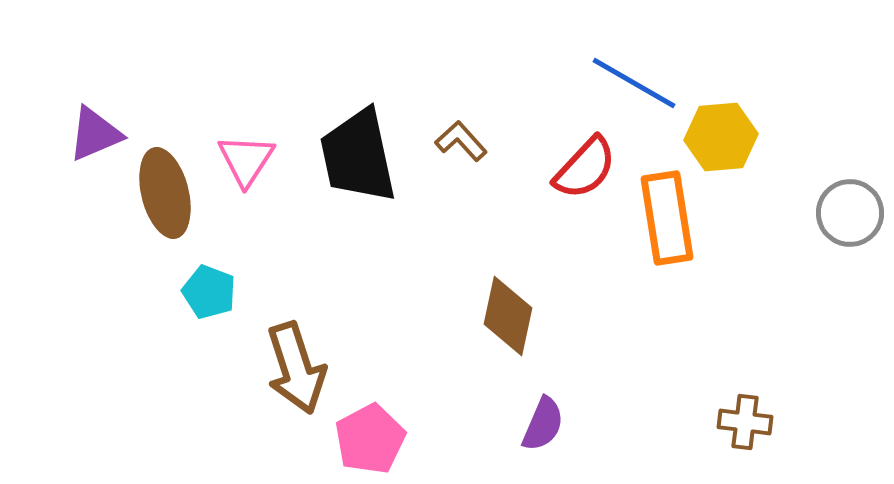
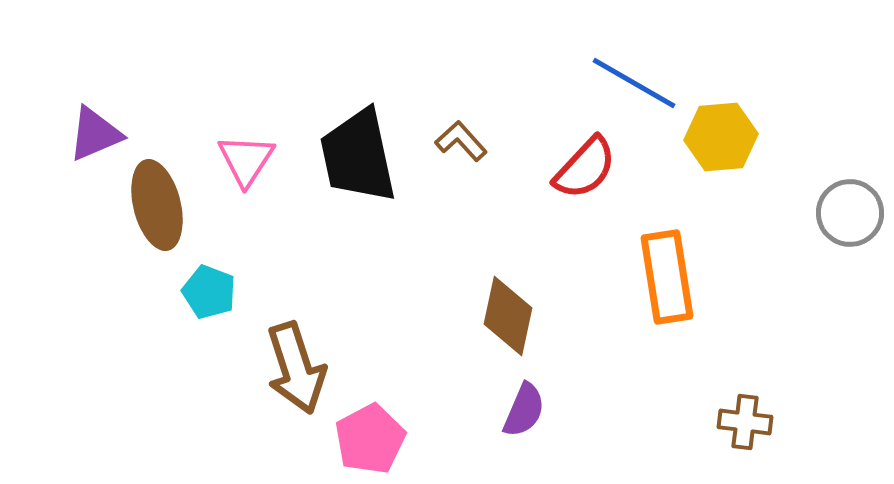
brown ellipse: moved 8 px left, 12 px down
orange rectangle: moved 59 px down
purple semicircle: moved 19 px left, 14 px up
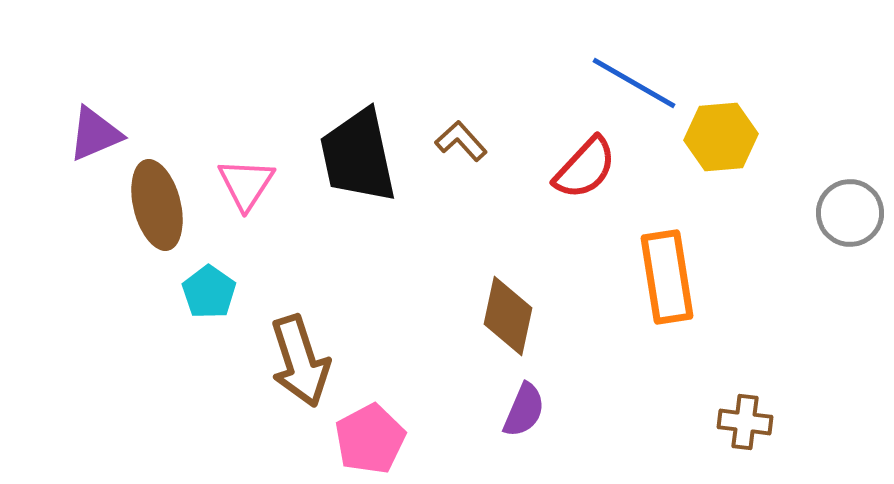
pink triangle: moved 24 px down
cyan pentagon: rotated 14 degrees clockwise
brown arrow: moved 4 px right, 7 px up
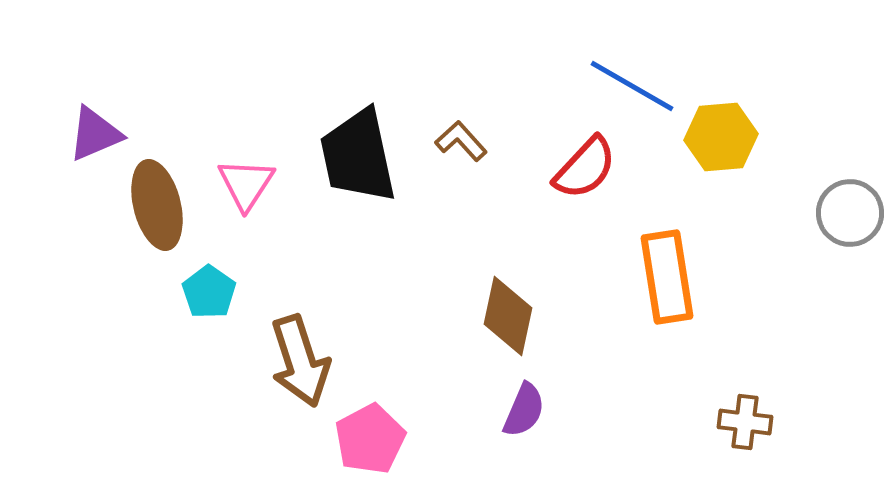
blue line: moved 2 px left, 3 px down
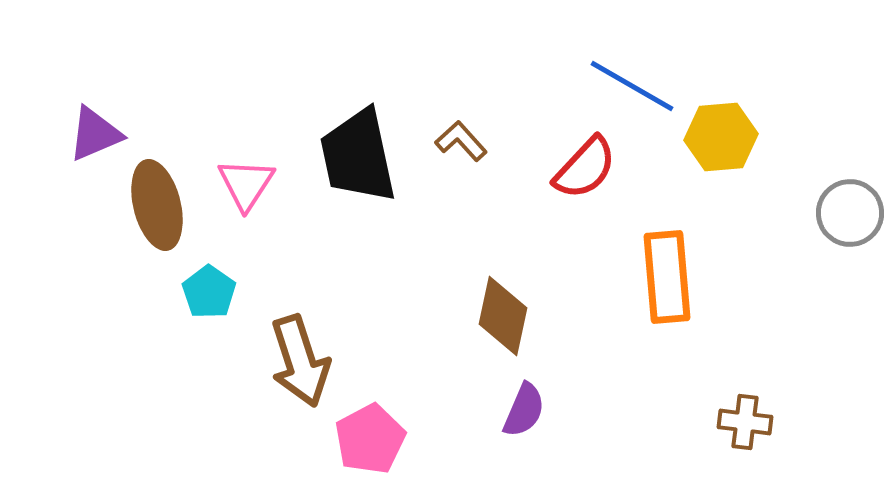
orange rectangle: rotated 4 degrees clockwise
brown diamond: moved 5 px left
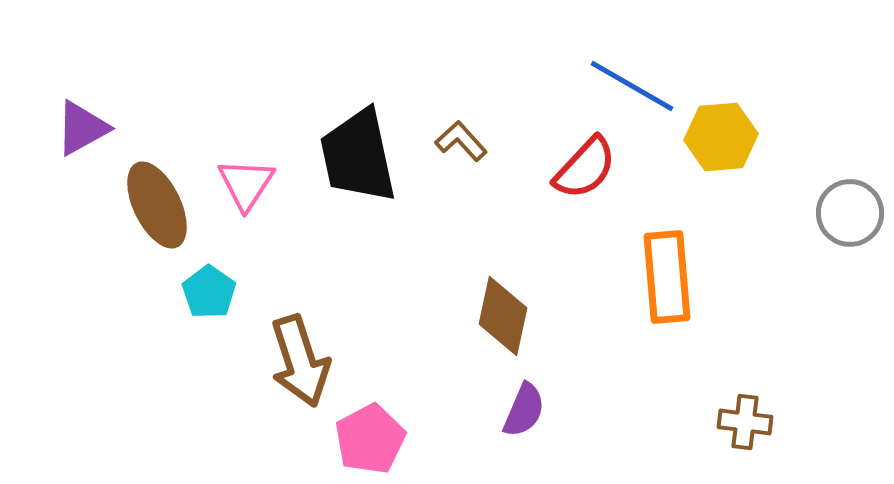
purple triangle: moved 13 px left, 6 px up; rotated 6 degrees counterclockwise
brown ellipse: rotated 12 degrees counterclockwise
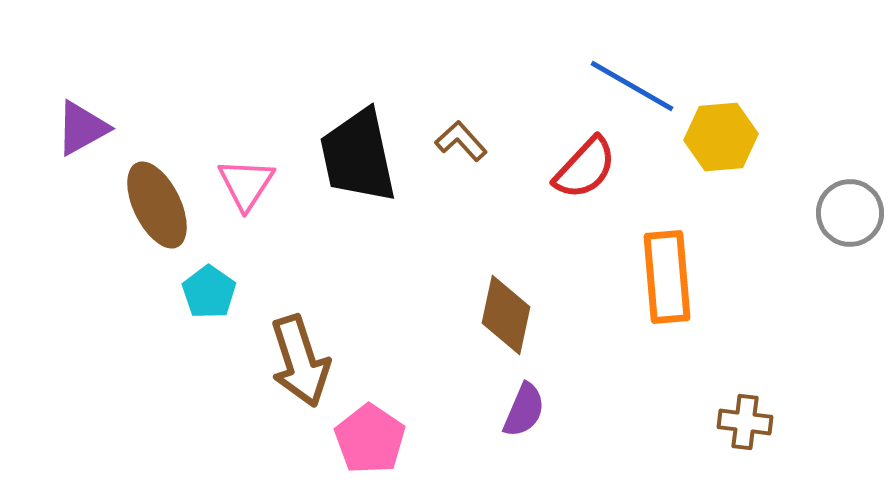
brown diamond: moved 3 px right, 1 px up
pink pentagon: rotated 10 degrees counterclockwise
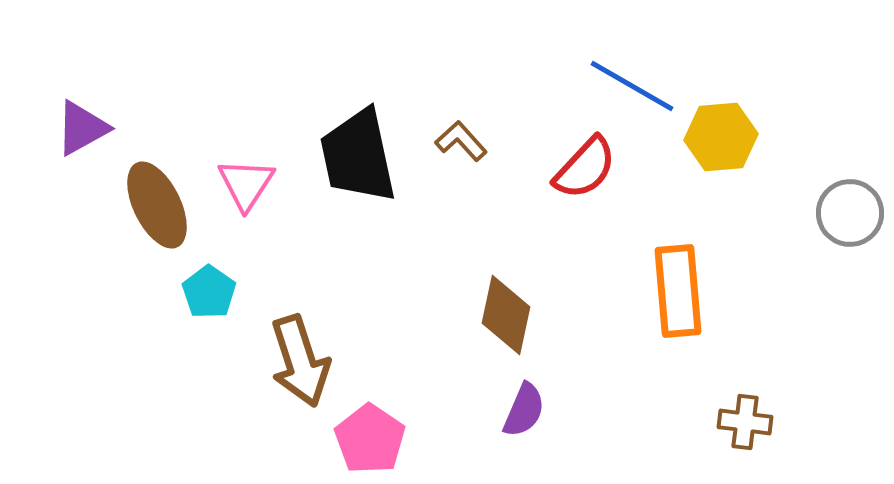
orange rectangle: moved 11 px right, 14 px down
